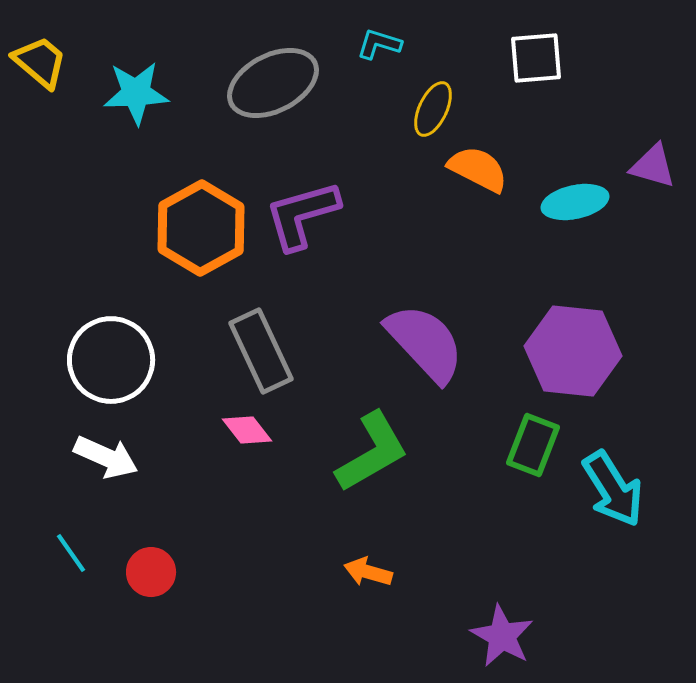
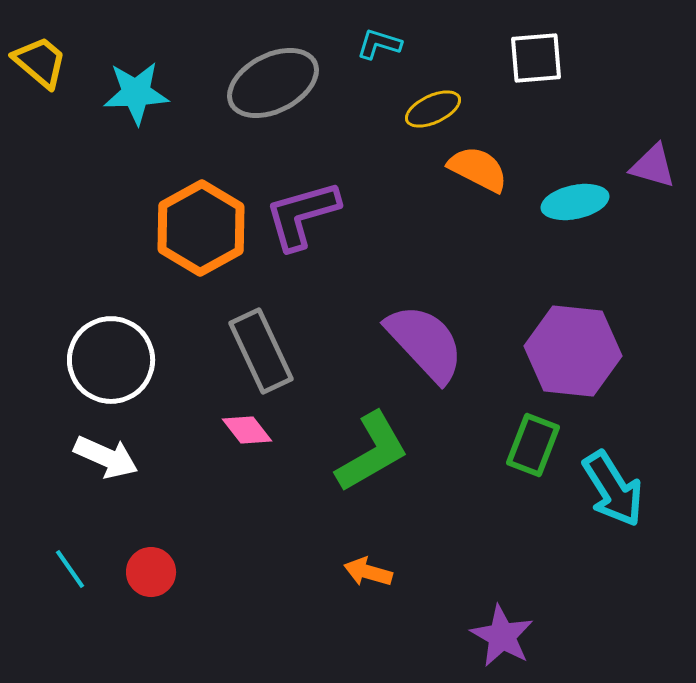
yellow ellipse: rotated 40 degrees clockwise
cyan line: moved 1 px left, 16 px down
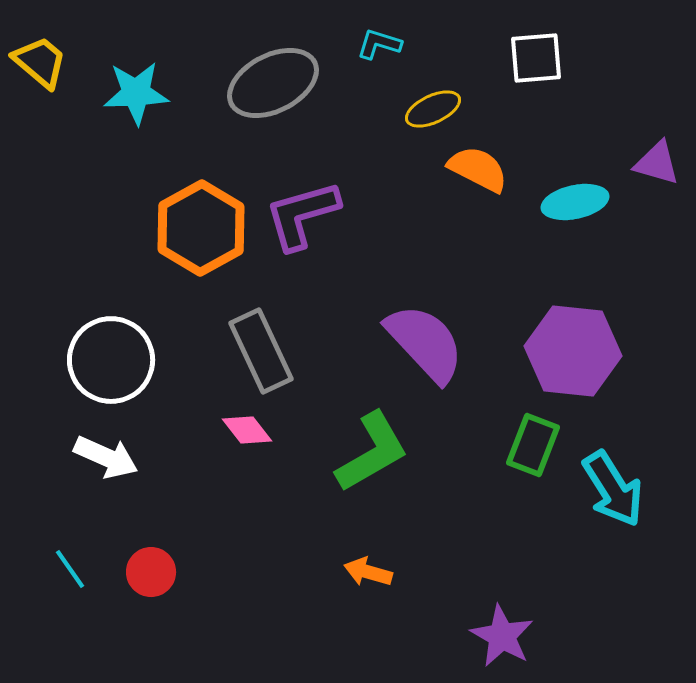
purple triangle: moved 4 px right, 3 px up
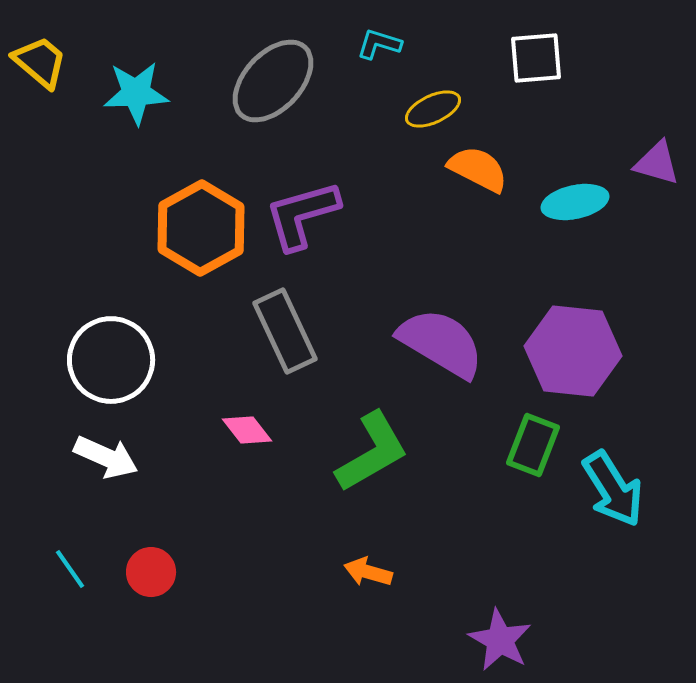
gray ellipse: moved 2 px up; rotated 20 degrees counterclockwise
purple semicircle: moved 16 px right; rotated 16 degrees counterclockwise
gray rectangle: moved 24 px right, 20 px up
purple star: moved 2 px left, 4 px down
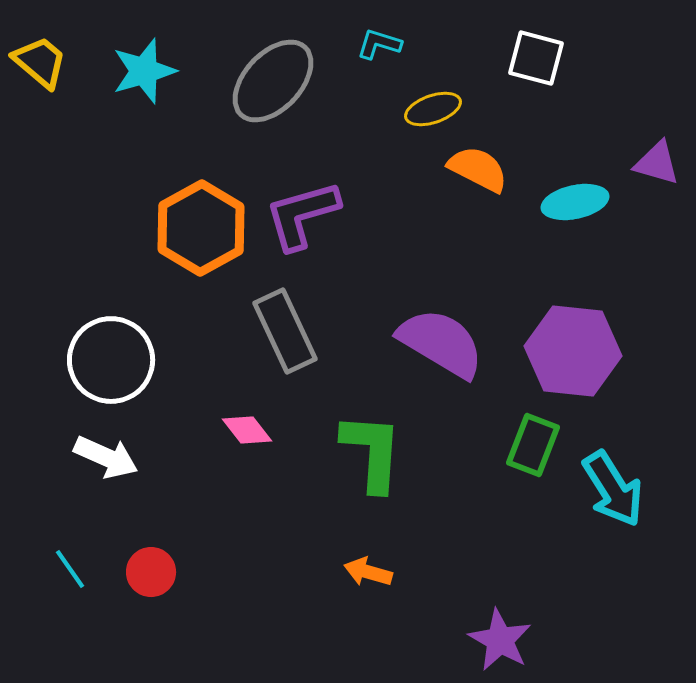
white square: rotated 20 degrees clockwise
cyan star: moved 8 px right, 22 px up; rotated 14 degrees counterclockwise
yellow ellipse: rotated 6 degrees clockwise
green L-shape: rotated 56 degrees counterclockwise
